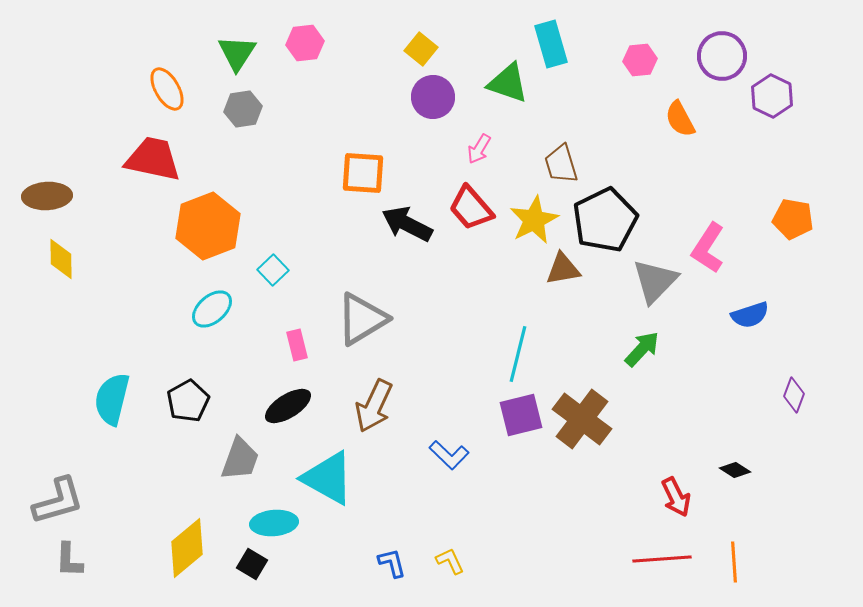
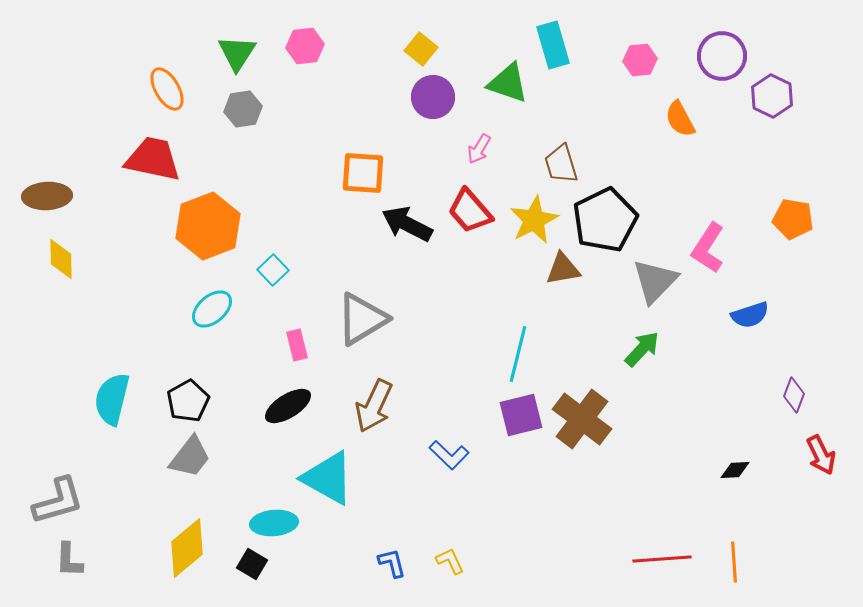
pink hexagon at (305, 43): moved 3 px down
cyan rectangle at (551, 44): moved 2 px right, 1 px down
red trapezoid at (471, 208): moved 1 px left, 3 px down
gray trapezoid at (240, 459): moved 50 px left, 2 px up; rotated 18 degrees clockwise
black diamond at (735, 470): rotated 36 degrees counterclockwise
red arrow at (676, 497): moved 145 px right, 42 px up
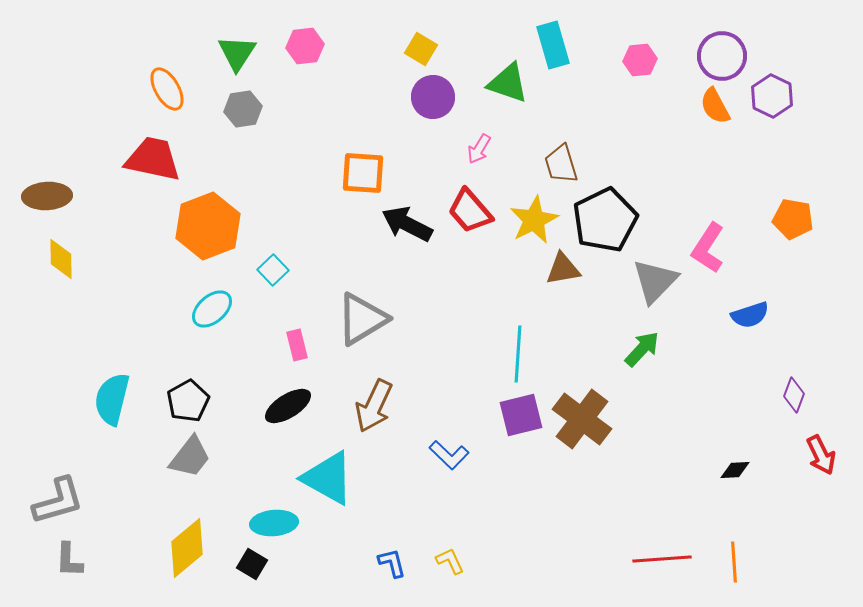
yellow square at (421, 49): rotated 8 degrees counterclockwise
orange semicircle at (680, 119): moved 35 px right, 13 px up
cyan line at (518, 354): rotated 10 degrees counterclockwise
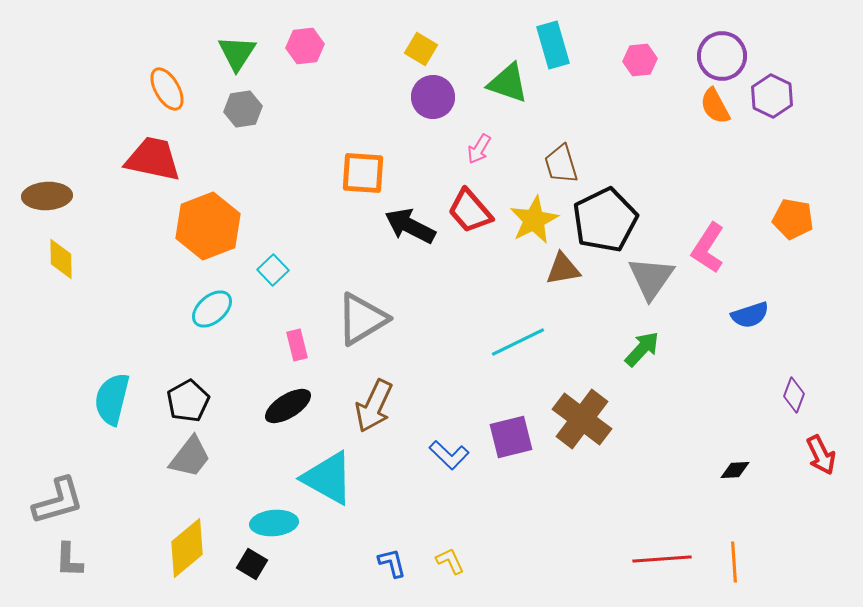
black arrow at (407, 224): moved 3 px right, 2 px down
gray triangle at (655, 281): moved 4 px left, 3 px up; rotated 9 degrees counterclockwise
cyan line at (518, 354): moved 12 px up; rotated 60 degrees clockwise
purple square at (521, 415): moved 10 px left, 22 px down
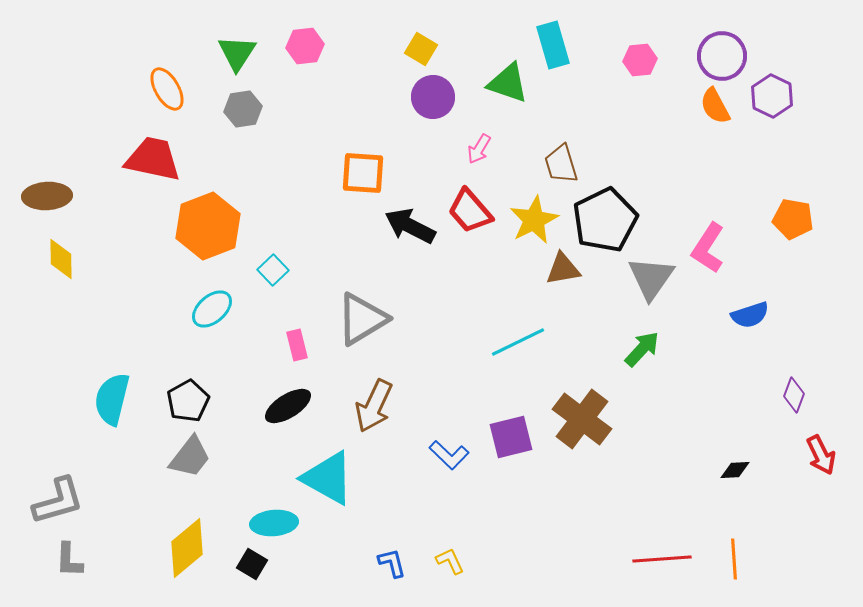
orange line at (734, 562): moved 3 px up
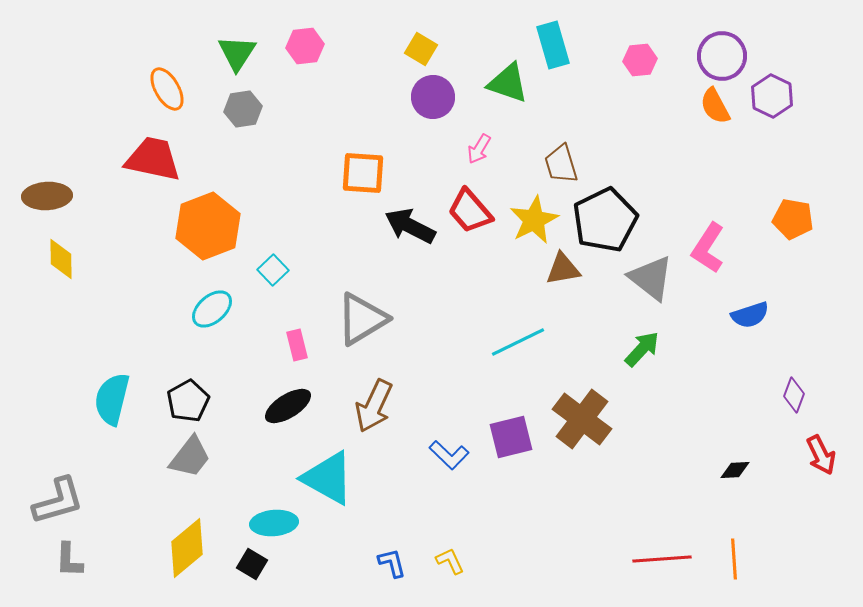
gray triangle at (651, 278): rotated 27 degrees counterclockwise
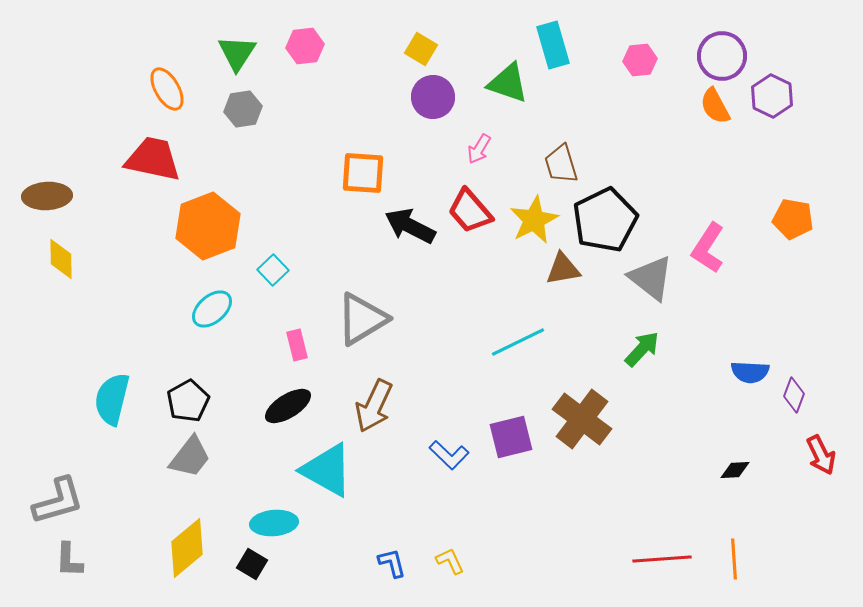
blue semicircle at (750, 315): moved 57 px down; rotated 21 degrees clockwise
cyan triangle at (328, 478): moved 1 px left, 8 px up
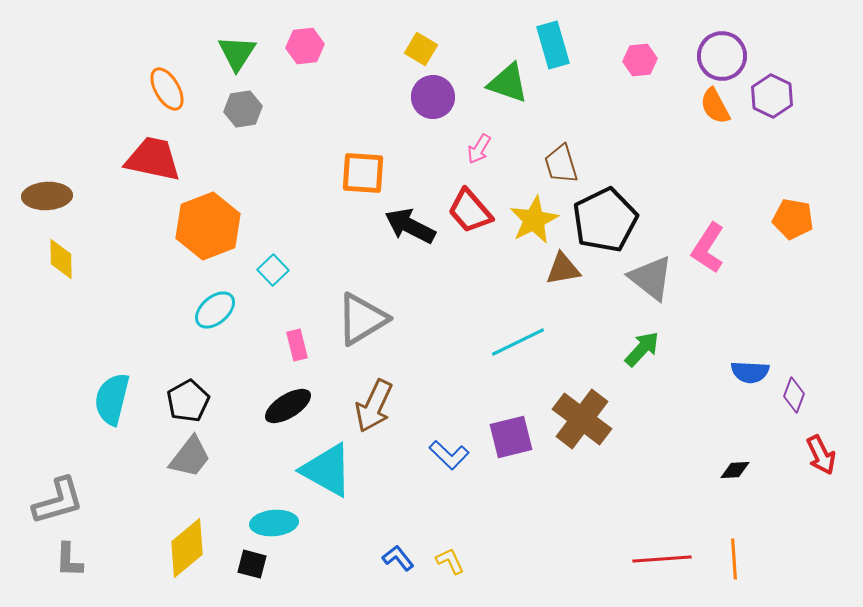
cyan ellipse at (212, 309): moved 3 px right, 1 px down
blue L-shape at (392, 563): moved 6 px right, 5 px up; rotated 24 degrees counterclockwise
black square at (252, 564): rotated 16 degrees counterclockwise
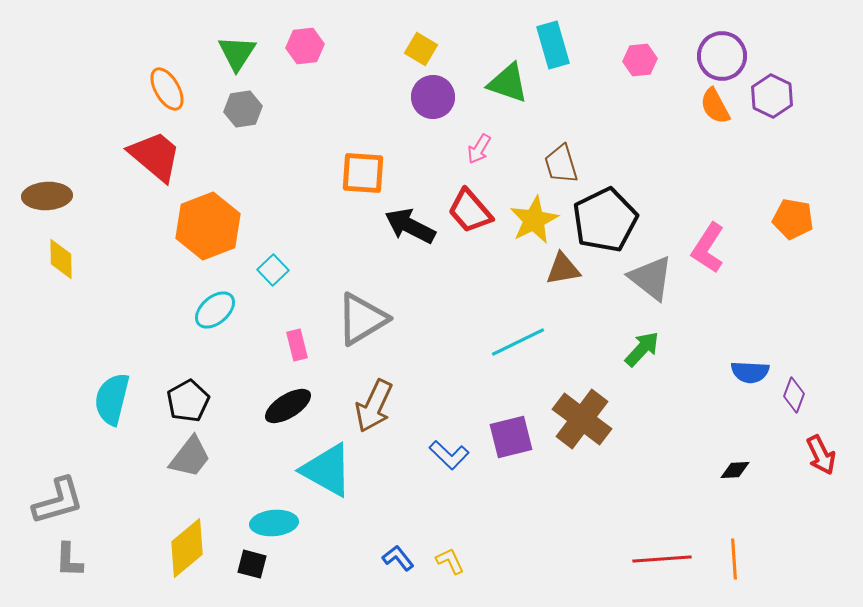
red trapezoid at (153, 159): moved 2 px right, 3 px up; rotated 28 degrees clockwise
